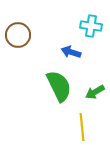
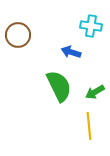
yellow line: moved 7 px right, 1 px up
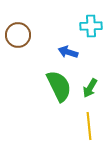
cyan cross: rotated 10 degrees counterclockwise
blue arrow: moved 3 px left
green arrow: moved 5 px left, 4 px up; rotated 30 degrees counterclockwise
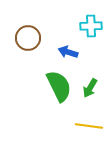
brown circle: moved 10 px right, 3 px down
yellow line: rotated 76 degrees counterclockwise
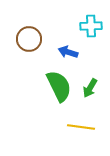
brown circle: moved 1 px right, 1 px down
yellow line: moved 8 px left, 1 px down
